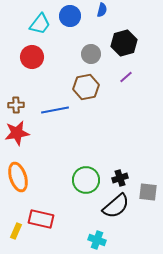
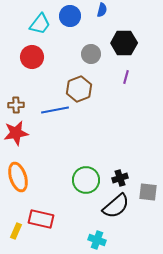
black hexagon: rotated 15 degrees clockwise
purple line: rotated 32 degrees counterclockwise
brown hexagon: moved 7 px left, 2 px down; rotated 10 degrees counterclockwise
red star: moved 1 px left
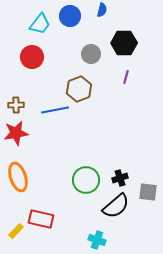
yellow rectangle: rotated 21 degrees clockwise
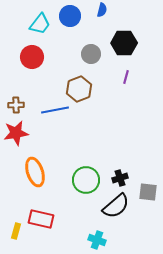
orange ellipse: moved 17 px right, 5 px up
yellow rectangle: rotated 28 degrees counterclockwise
